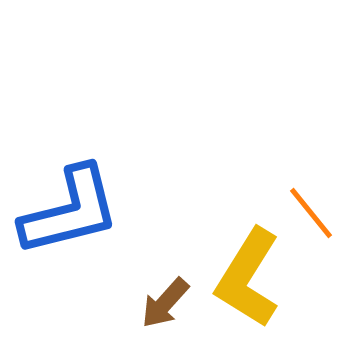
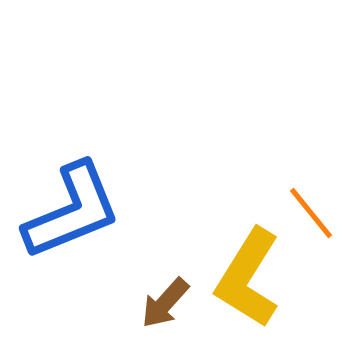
blue L-shape: moved 2 px right; rotated 8 degrees counterclockwise
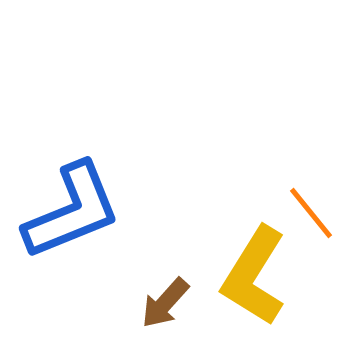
yellow L-shape: moved 6 px right, 2 px up
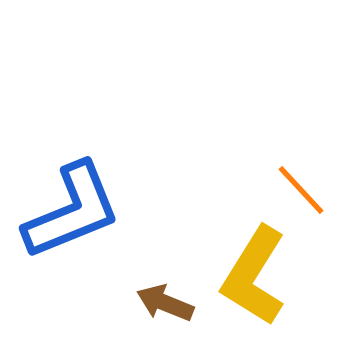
orange line: moved 10 px left, 23 px up; rotated 4 degrees counterclockwise
brown arrow: rotated 70 degrees clockwise
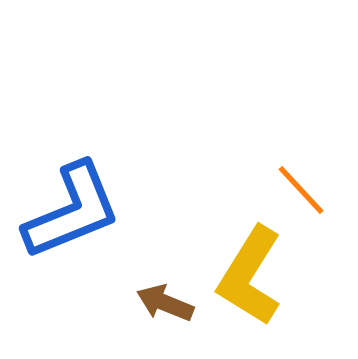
yellow L-shape: moved 4 px left
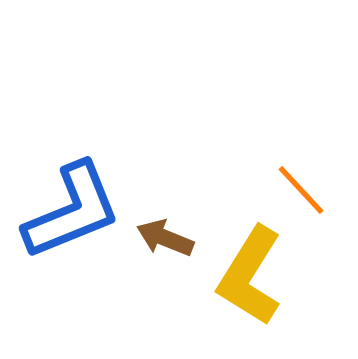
brown arrow: moved 65 px up
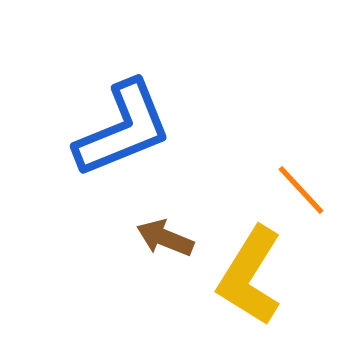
blue L-shape: moved 51 px right, 82 px up
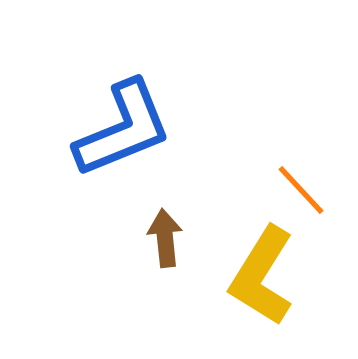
brown arrow: rotated 62 degrees clockwise
yellow L-shape: moved 12 px right
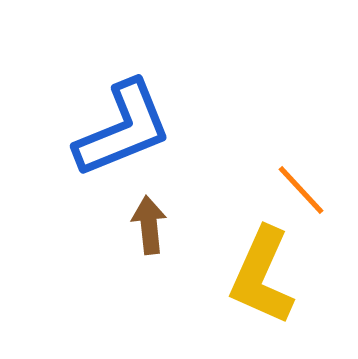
brown arrow: moved 16 px left, 13 px up
yellow L-shape: rotated 8 degrees counterclockwise
